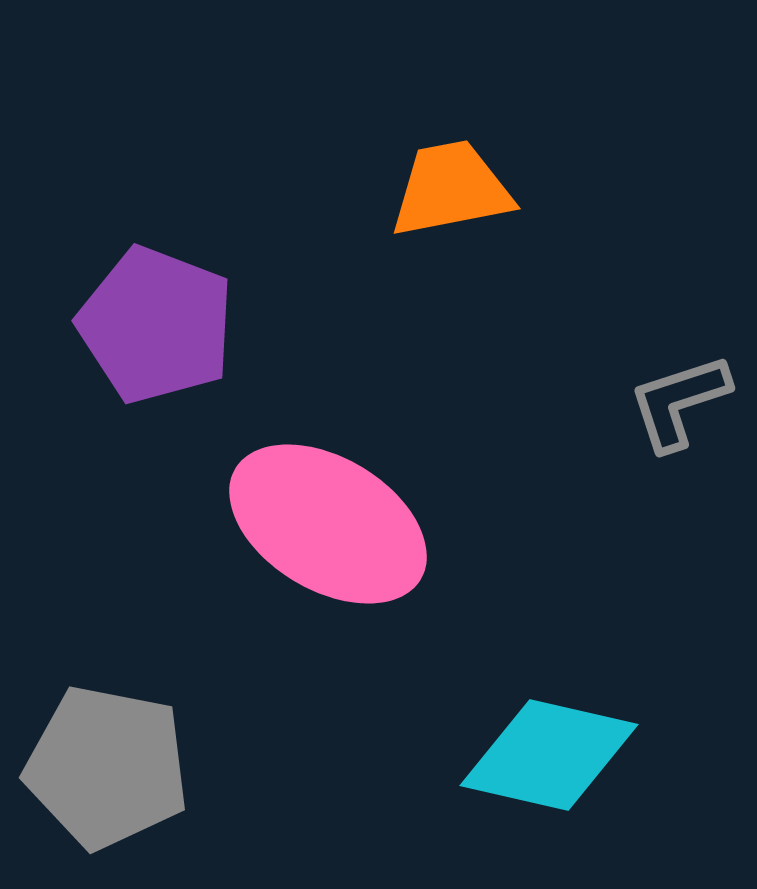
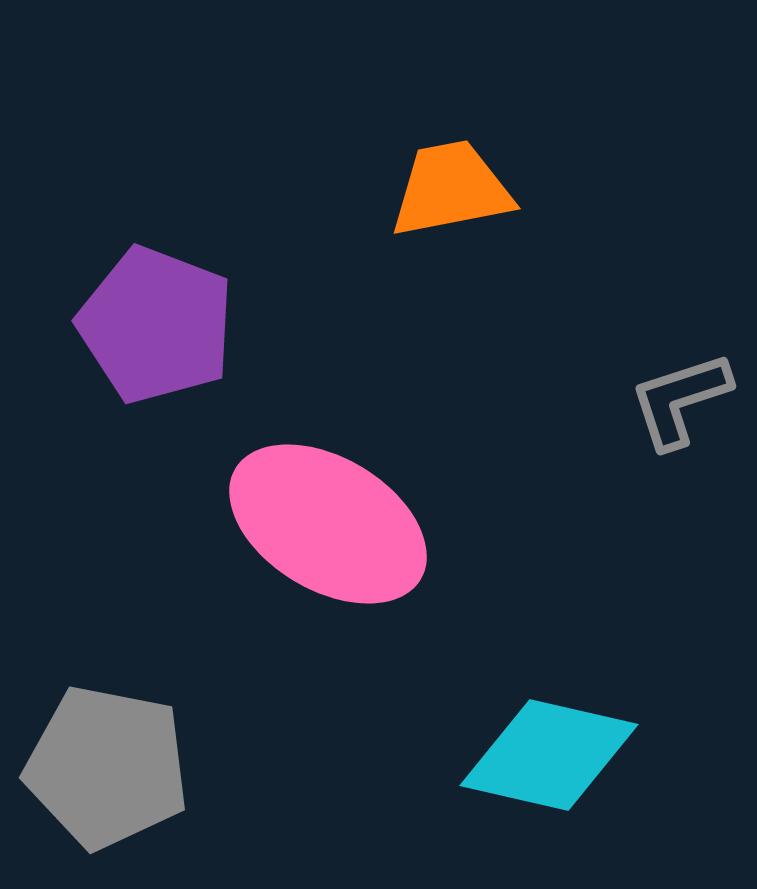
gray L-shape: moved 1 px right, 2 px up
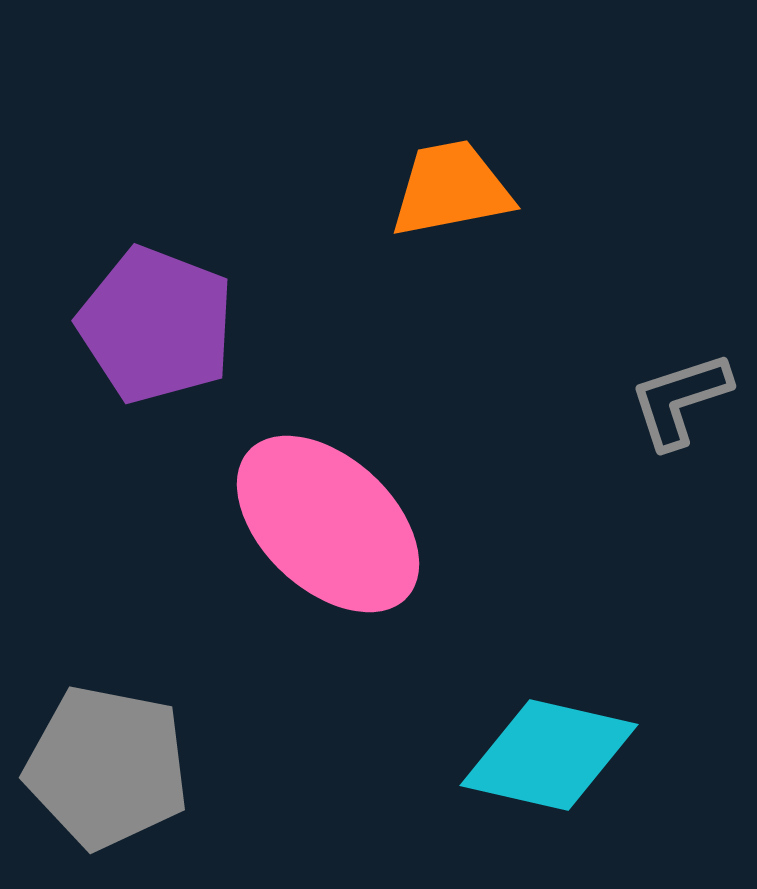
pink ellipse: rotated 12 degrees clockwise
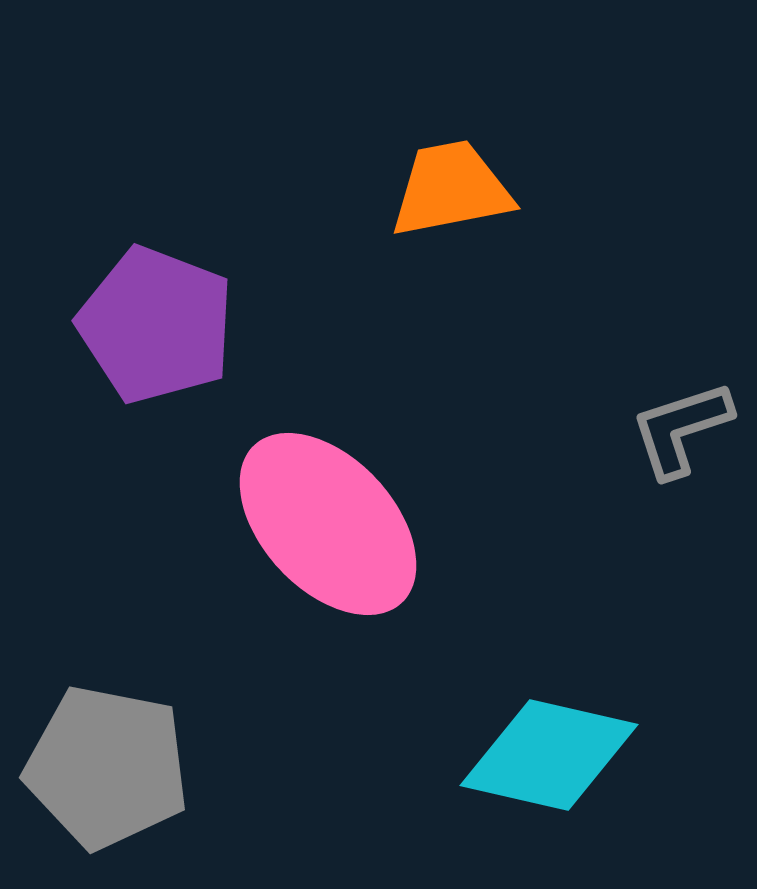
gray L-shape: moved 1 px right, 29 px down
pink ellipse: rotated 4 degrees clockwise
